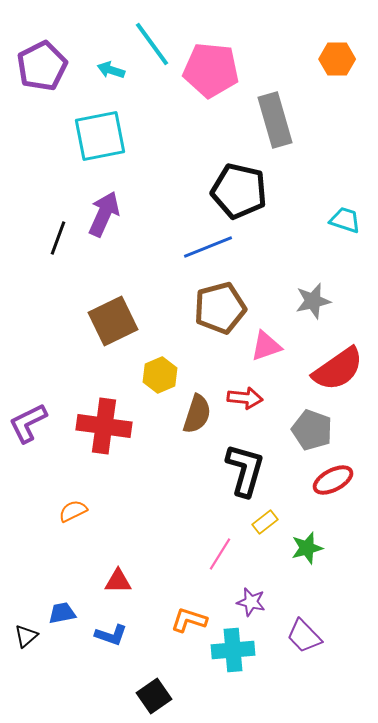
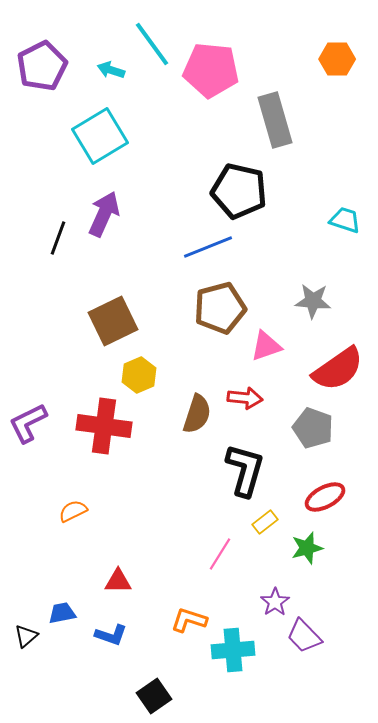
cyan square: rotated 20 degrees counterclockwise
gray star: rotated 18 degrees clockwise
yellow hexagon: moved 21 px left
gray pentagon: moved 1 px right, 2 px up
red ellipse: moved 8 px left, 17 px down
purple star: moved 24 px right; rotated 24 degrees clockwise
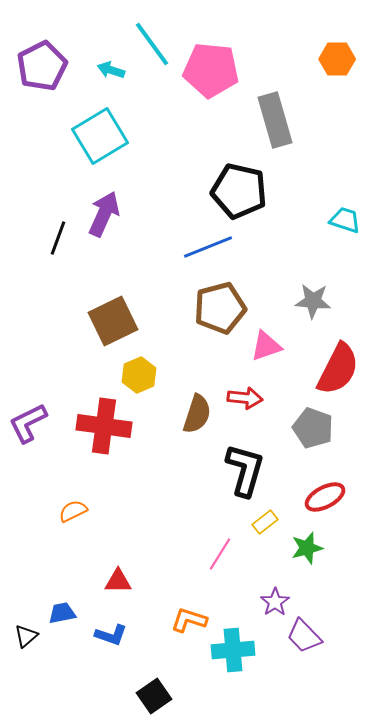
red semicircle: rotated 28 degrees counterclockwise
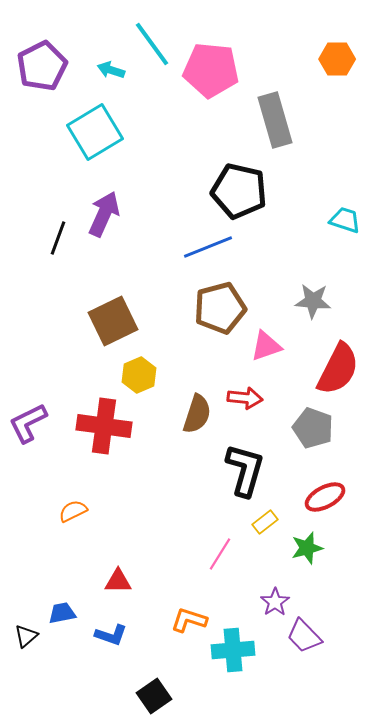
cyan square: moved 5 px left, 4 px up
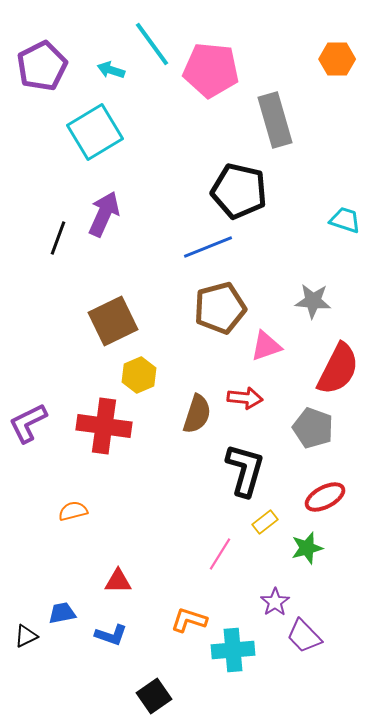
orange semicircle: rotated 12 degrees clockwise
black triangle: rotated 15 degrees clockwise
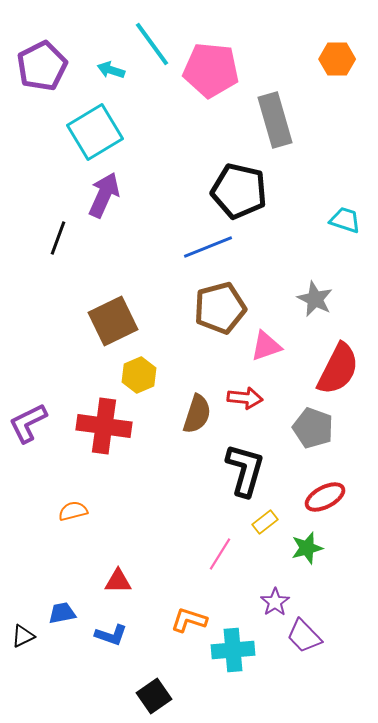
purple arrow: moved 19 px up
gray star: moved 2 px right, 2 px up; rotated 21 degrees clockwise
black triangle: moved 3 px left
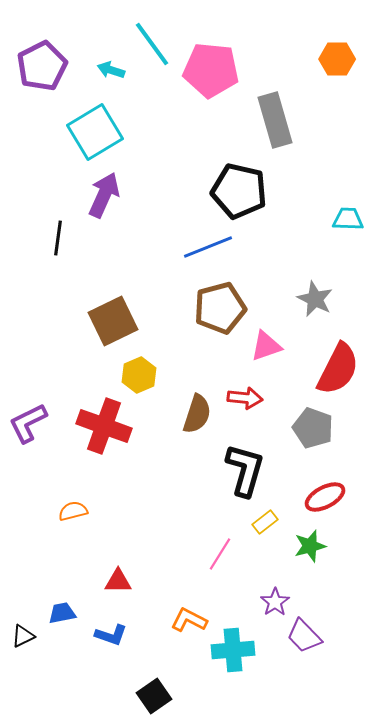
cyan trapezoid: moved 3 px right, 1 px up; rotated 16 degrees counterclockwise
black line: rotated 12 degrees counterclockwise
red cross: rotated 12 degrees clockwise
green star: moved 3 px right, 2 px up
orange L-shape: rotated 9 degrees clockwise
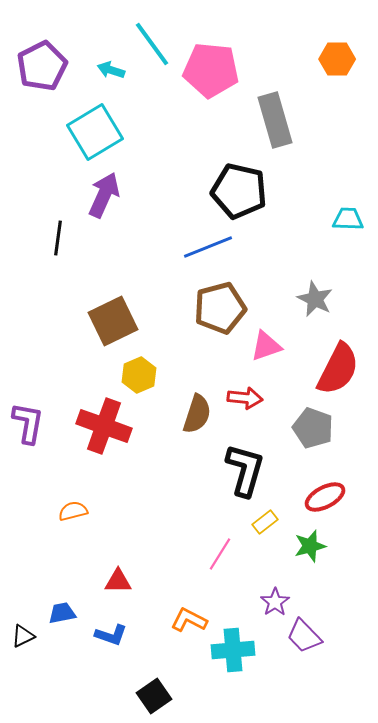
purple L-shape: rotated 126 degrees clockwise
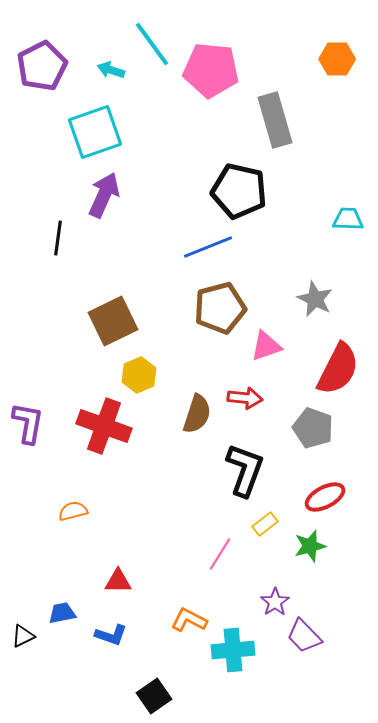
cyan square: rotated 12 degrees clockwise
black L-shape: rotated 4 degrees clockwise
yellow rectangle: moved 2 px down
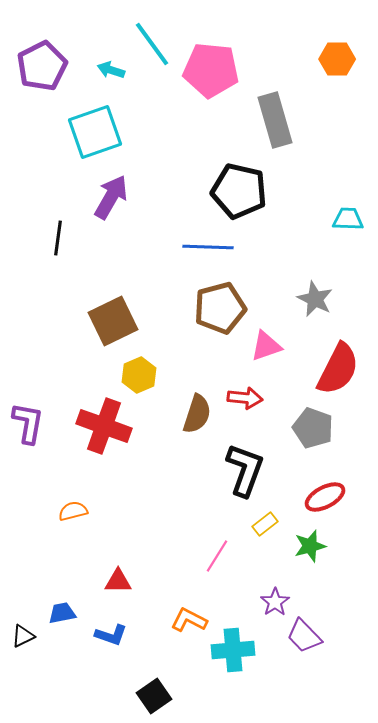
purple arrow: moved 7 px right, 2 px down; rotated 6 degrees clockwise
blue line: rotated 24 degrees clockwise
pink line: moved 3 px left, 2 px down
